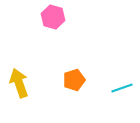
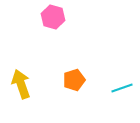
yellow arrow: moved 2 px right, 1 px down
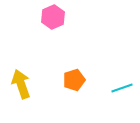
pink hexagon: rotated 20 degrees clockwise
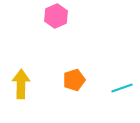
pink hexagon: moved 3 px right, 1 px up
yellow arrow: rotated 20 degrees clockwise
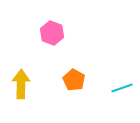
pink hexagon: moved 4 px left, 17 px down; rotated 15 degrees counterclockwise
orange pentagon: rotated 25 degrees counterclockwise
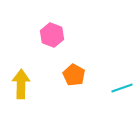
pink hexagon: moved 2 px down
orange pentagon: moved 5 px up
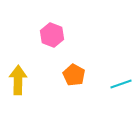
yellow arrow: moved 3 px left, 4 px up
cyan line: moved 1 px left, 4 px up
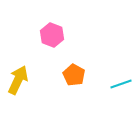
yellow arrow: rotated 24 degrees clockwise
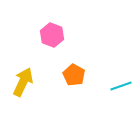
yellow arrow: moved 5 px right, 2 px down
cyan line: moved 2 px down
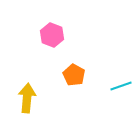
yellow arrow: moved 4 px right, 16 px down; rotated 20 degrees counterclockwise
